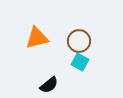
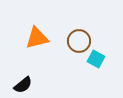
cyan square: moved 16 px right, 3 px up
black semicircle: moved 26 px left
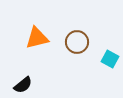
brown circle: moved 2 px left, 1 px down
cyan square: moved 14 px right
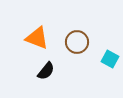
orange triangle: rotated 35 degrees clockwise
black semicircle: moved 23 px right, 14 px up; rotated 12 degrees counterclockwise
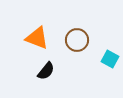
brown circle: moved 2 px up
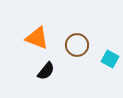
brown circle: moved 5 px down
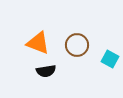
orange triangle: moved 1 px right, 5 px down
black semicircle: rotated 42 degrees clockwise
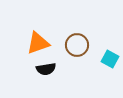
orange triangle: rotated 40 degrees counterclockwise
black semicircle: moved 2 px up
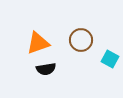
brown circle: moved 4 px right, 5 px up
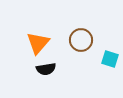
orange triangle: rotated 30 degrees counterclockwise
cyan square: rotated 12 degrees counterclockwise
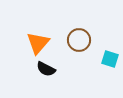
brown circle: moved 2 px left
black semicircle: rotated 36 degrees clockwise
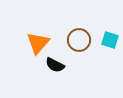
cyan square: moved 19 px up
black semicircle: moved 9 px right, 4 px up
